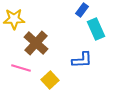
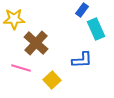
yellow square: moved 2 px right
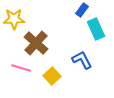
blue L-shape: rotated 115 degrees counterclockwise
yellow square: moved 4 px up
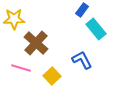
cyan rectangle: rotated 15 degrees counterclockwise
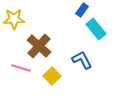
brown cross: moved 3 px right, 3 px down
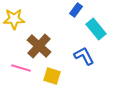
blue rectangle: moved 6 px left
blue L-shape: moved 2 px right, 4 px up
yellow square: rotated 30 degrees counterclockwise
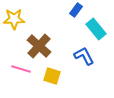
pink line: moved 1 px down
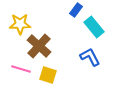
yellow star: moved 6 px right, 5 px down
cyan rectangle: moved 2 px left, 2 px up
blue L-shape: moved 6 px right, 1 px down
yellow square: moved 4 px left, 1 px up
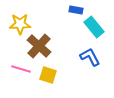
blue rectangle: rotated 64 degrees clockwise
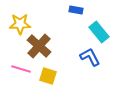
cyan rectangle: moved 5 px right, 5 px down
yellow square: moved 1 px down
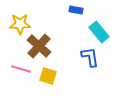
blue L-shape: rotated 20 degrees clockwise
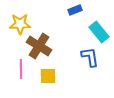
blue rectangle: moved 1 px left; rotated 32 degrees counterclockwise
brown cross: rotated 10 degrees counterclockwise
pink line: rotated 72 degrees clockwise
yellow square: rotated 18 degrees counterclockwise
